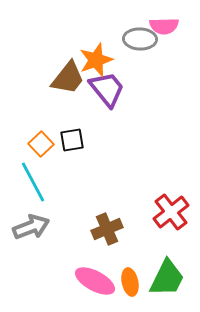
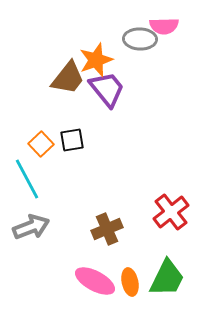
cyan line: moved 6 px left, 3 px up
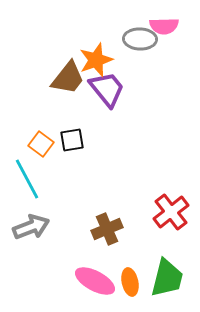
orange square: rotated 10 degrees counterclockwise
green trapezoid: rotated 12 degrees counterclockwise
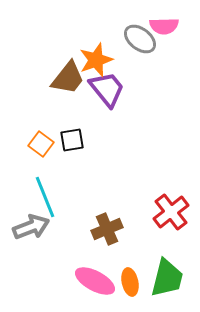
gray ellipse: rotated 36 degrees clockwise
cyan line: moved 18 px right, 18 px down; rotated 6 degrees clockwise
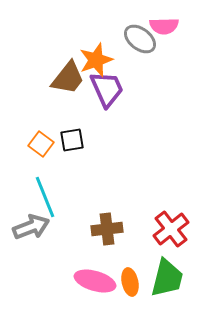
purple trapezoid: rotated 15 degrees clockwise
red cross: moved 17 px down
brown cross: rotated 16 degrees clockwise
pink ellipse: rotated 12 degrees counterclockwise
